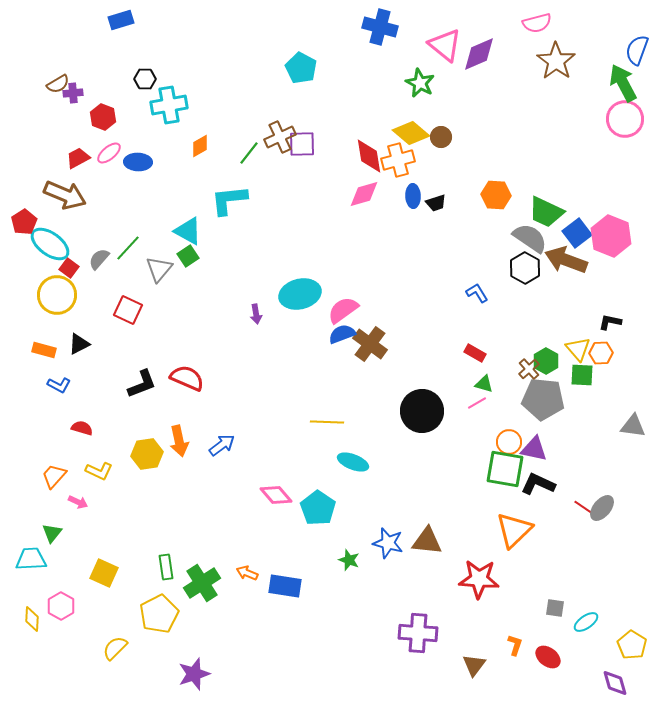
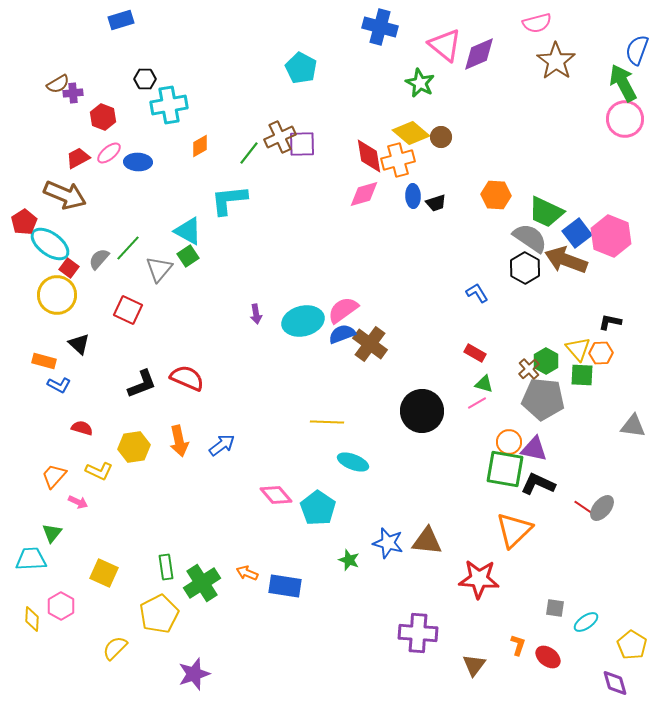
cyan ellipse at (300, 294): moved 3 px right, 27 px down
black triangle at (79, 344): rotated 50 degrees counterclockwise
orange rectangle at (44, 350): moved 11 px down
yellow hexagon at (147, 454): moved 13 px left, 7 px up
orange L-shape at (515, 645): moved 3 px right
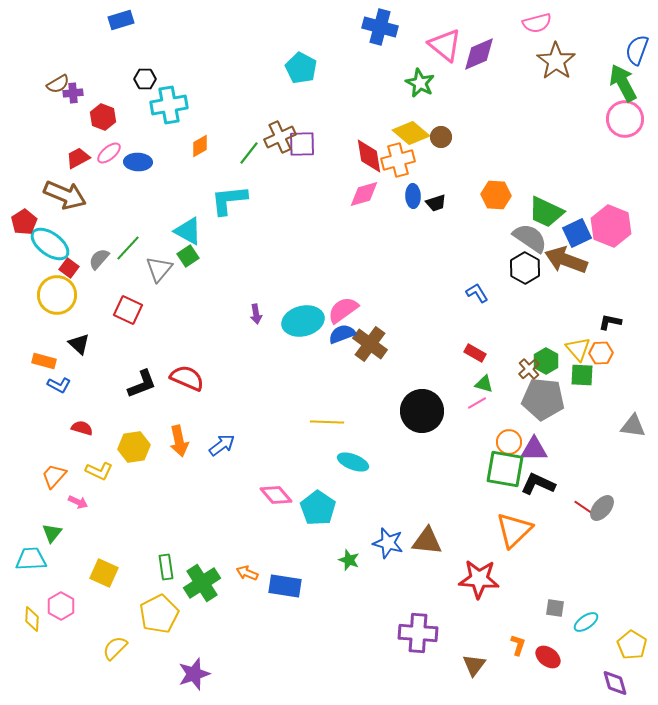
blue square at (577, 233): rotated 12 degrees clockwise
pink hexagon at (611, 236): moved 10 px up
purple triangle at (534, 449): rotated 12 degrees counterclockwise
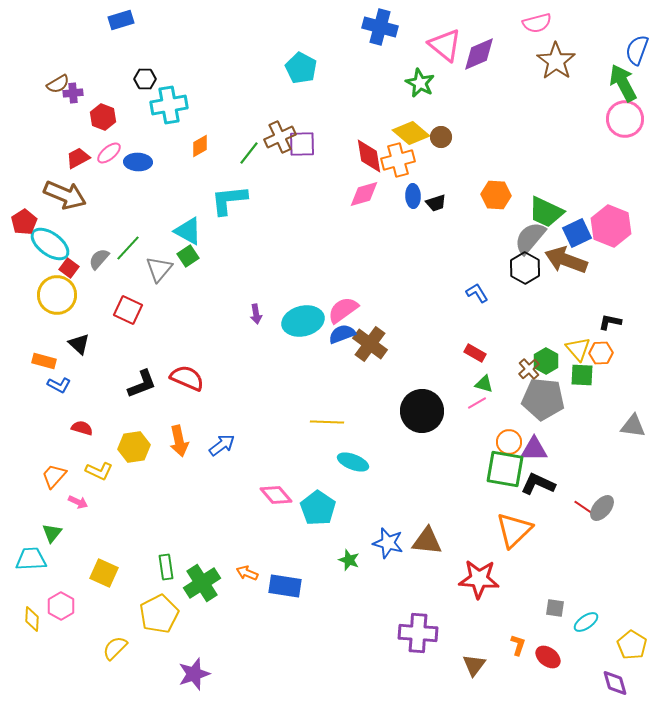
gray semicircle at (530, 238): rotated 84 degrees counterclockwise
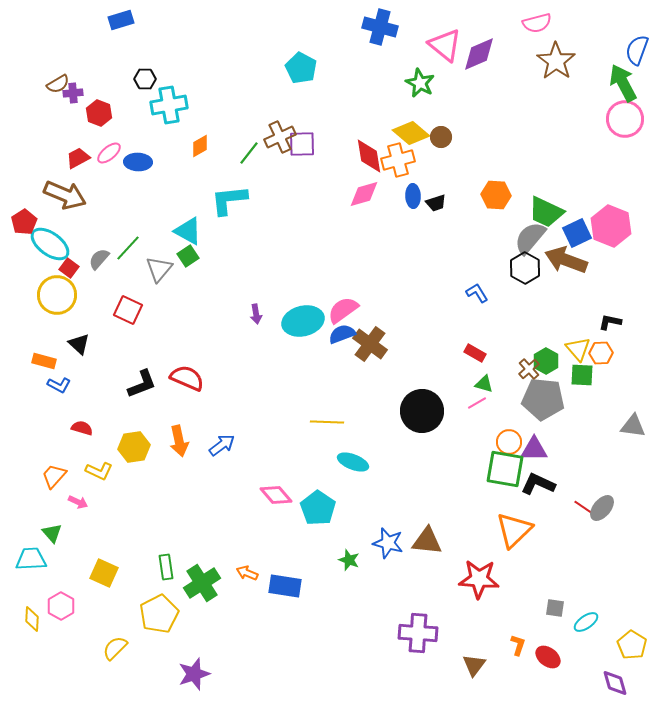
red hexagon at (103, 117): moved 4 px left, 4 px up
green triangle at (52, 533): rotated 20 degrees counterclockwise
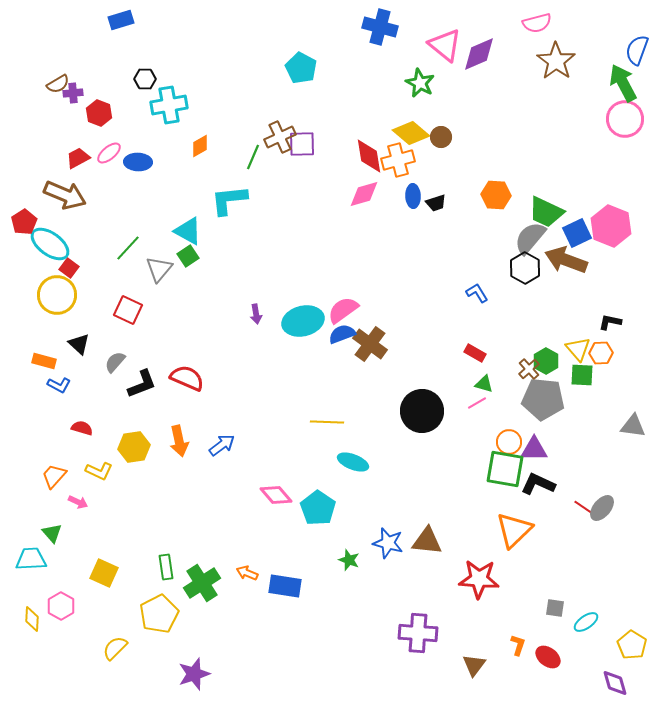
green line at (249, 153): moved 4 px right, 4 px down; rotated 15 degrees counterclockwise
gray semicircle at (99, 259): moved 16 px right, 103 px down
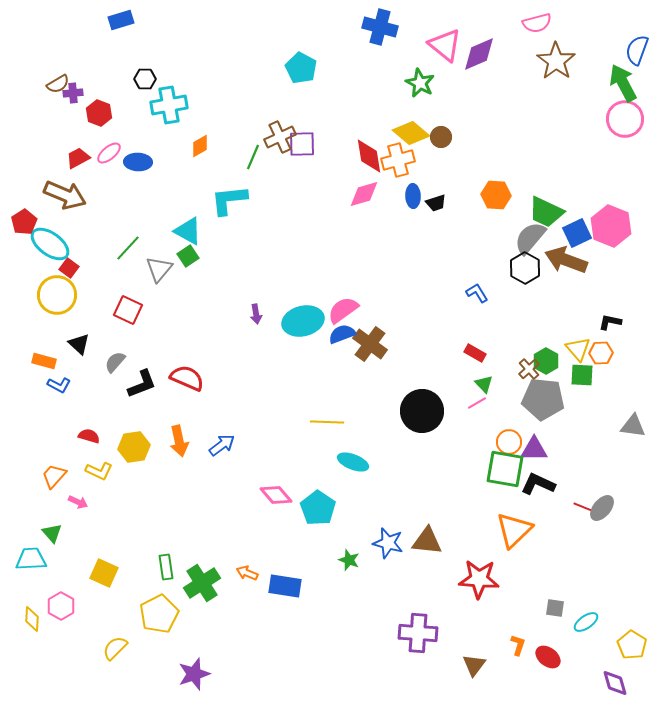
green triangle at (484, 384): rotated 30 degrees clockwise
red semicircle at (82, 428): moved 7 px right, 8 px down
red line at (583, 507): rotated 12 degrees counterclockwise
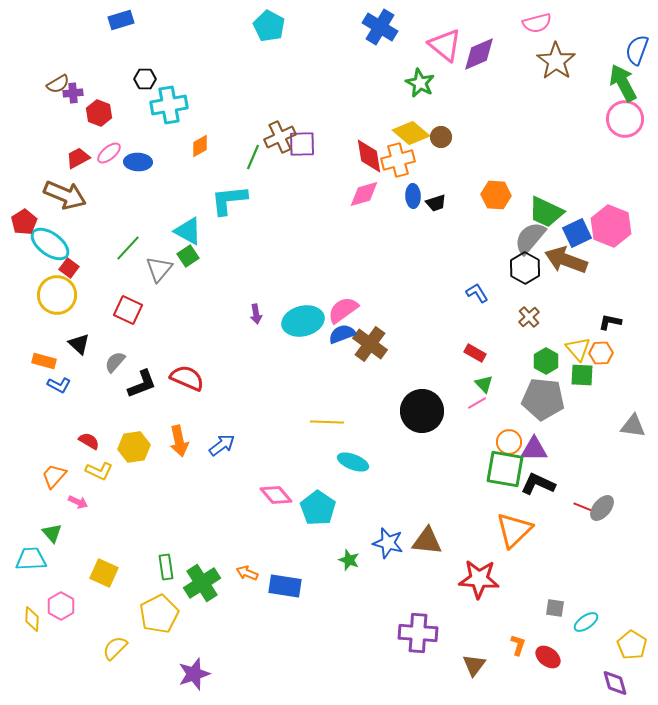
blue cross at (380, 27): rotated 16 degrees clockwise
cyan pentagon at (301, 68): moved 32 px left, 42 px up
brown cross at (529, 369): moved 52 px up
red semicircle at (89, 436): moved 5 px down; rotated 15 degrees clockwise
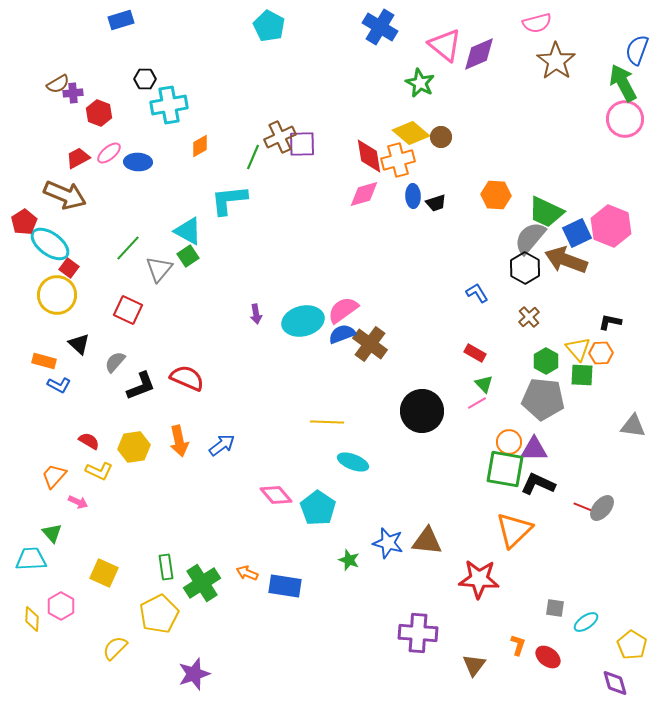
black L-shape at (142, 384): moved 1 px left, 2 px down
